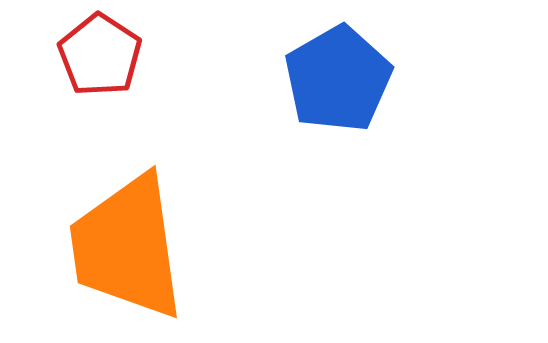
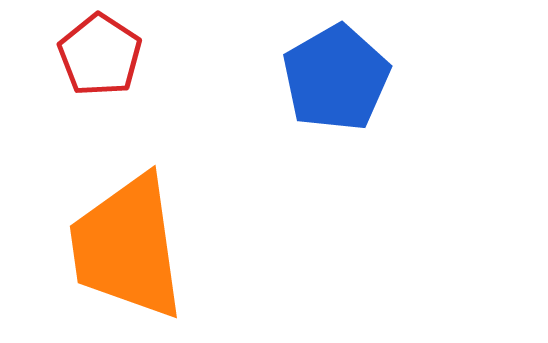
blue pentagon: moved 2 px left, 1 px up
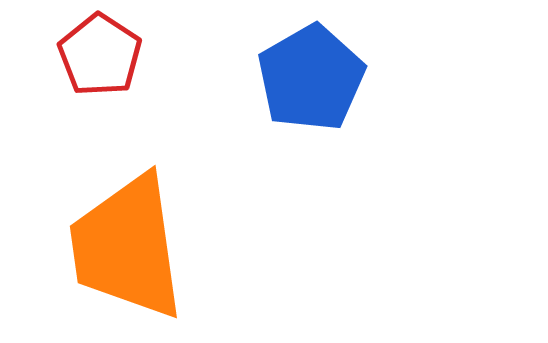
blue pentagon: moved 25 px left
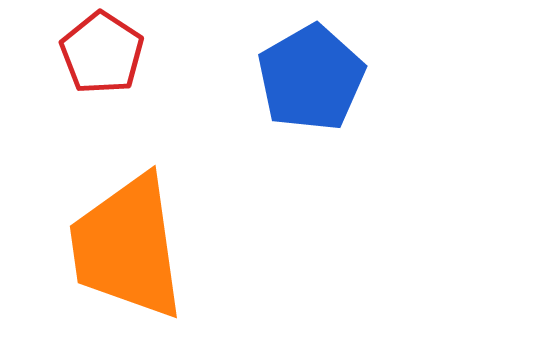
red pentagon: moved 2 px right, 2 px up
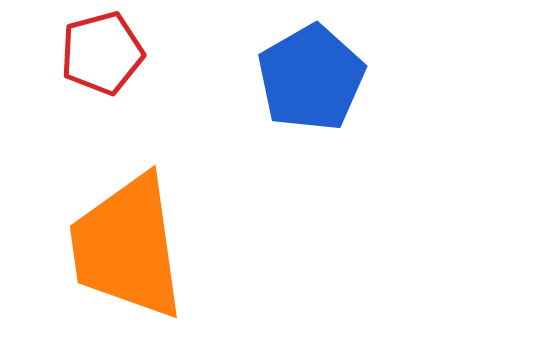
red pentagon: rotated 24 degrees clockwise
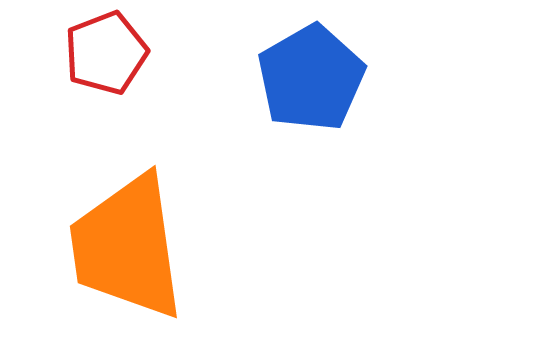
red pentagon: moved 4 px right; rotated 6 degrees counterclockwise
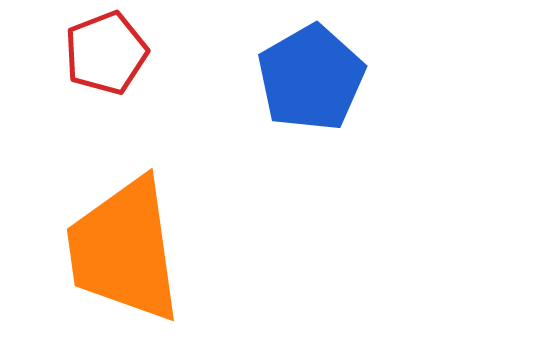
orange trapezoid: moved 3 px left, 3 px down
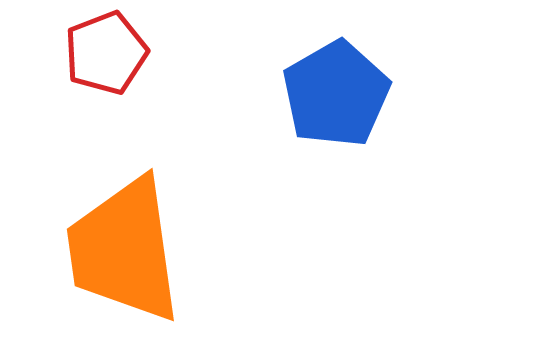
blue pentagon: moved 25 px right, 16 px down
